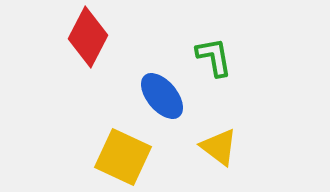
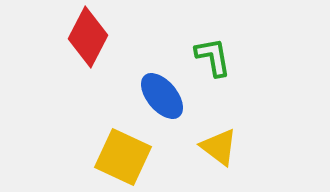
green L-shape: moved 1 px left
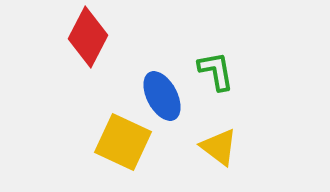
green L-shape: moved 3 px right, 14 px down
blue ellipse: rotated 12 degrees clockwise
yellow square: moved 15 px up
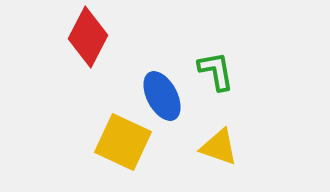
yellow triangle: rotated 18 degrees counterclockwise
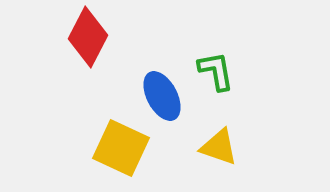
yellow square: moved 2 px left, 6 px down
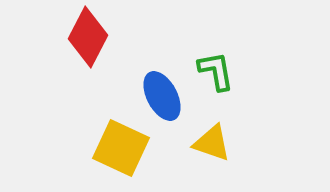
yellow triangle: moved 7 px left, 4 px up
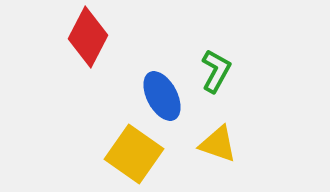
green L-shape: rotated 39 degrees clockwise
yellow triangle: moved 6 px right, 1 px down
yellow square: moved 13 px right, 6 px down; rotated 10 degrees clockwise
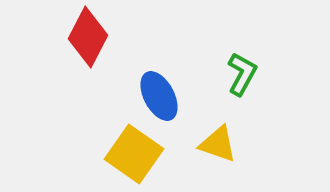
green L-shape: moved 26 px right, 3 px down
blue ellipse: moved 3 px left
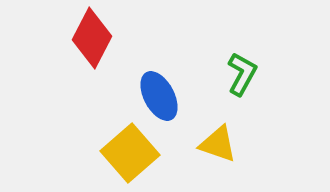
red diamond: moved 4 px right, 1 px down
yellow square: moved 4 px left, 1 px up; rotated 14 degrees clockwise
